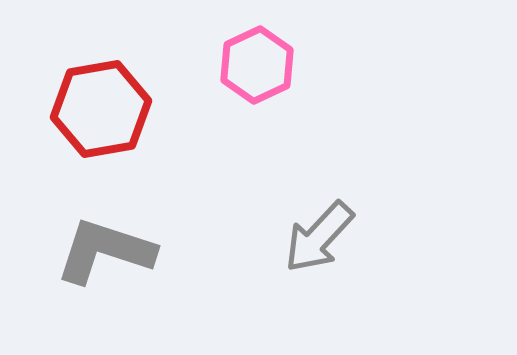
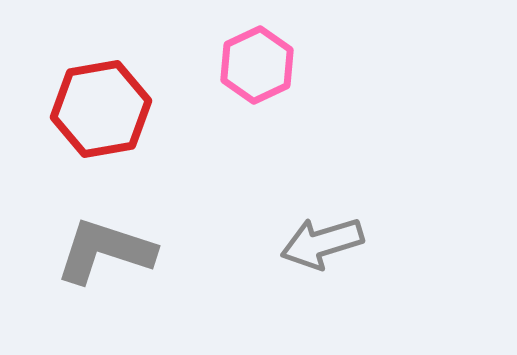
gray arrow: moved 3 px right, 6 px down; rotated 30 degrees clockwise
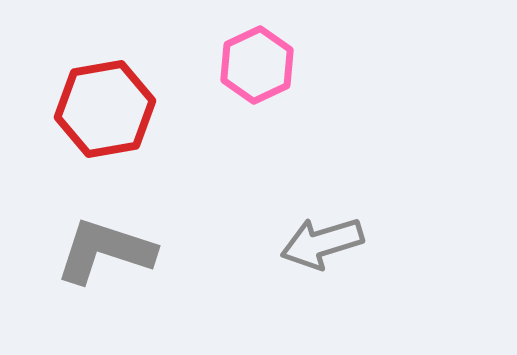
red hexagon: moved 4 px right
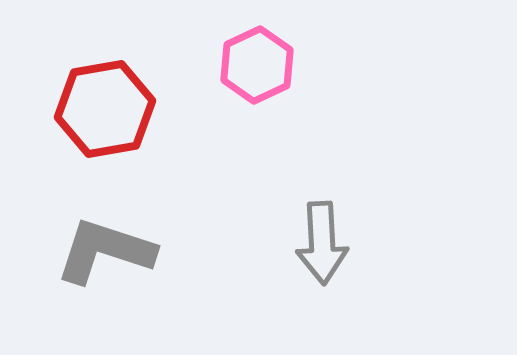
gray arrow: rotated 76 degrees counterclockwise
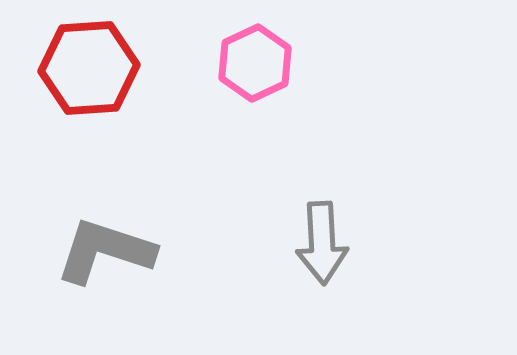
pink hexagon: moved 2 px left, 2 px up
red hexagon: moved 16 px left, 41 px up; rotated 6 degrees clockwise
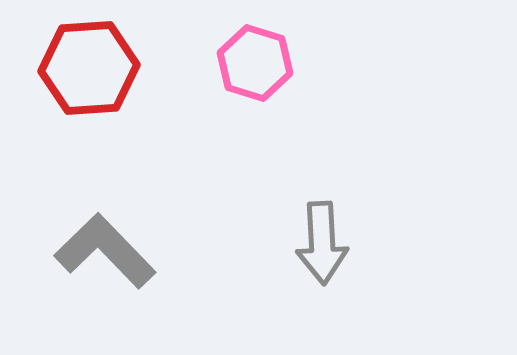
pink hexagon: rotated 18 degrees counterclockwise
gray L-shape: rotated 28 degrees clockwise
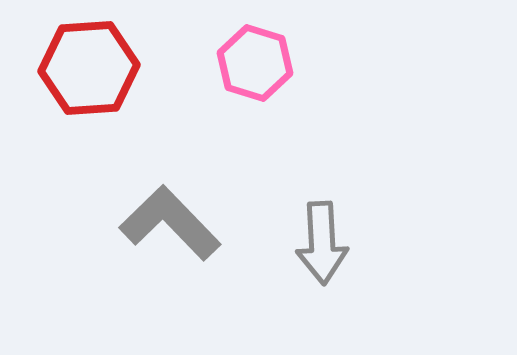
gray L-shape: moved 65 px right, 28 px up
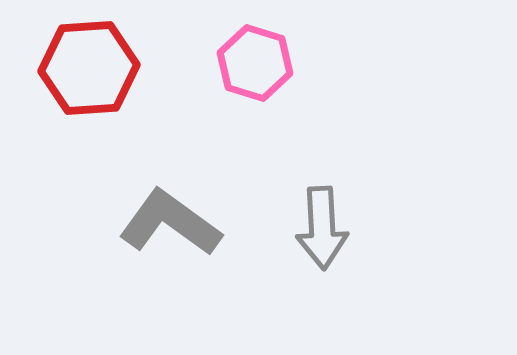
gray L-shape: rotated 10 degrees counterclockwise
gray arrow: moved 15 px up
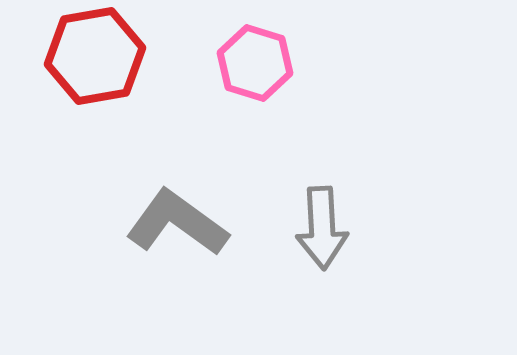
red hexagon: moved 6 px right, 12 px up; rotated 6 degrees counterclockwise
gray L-shape: moved 7 px right
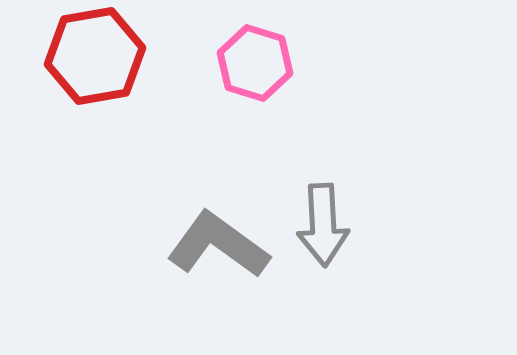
gray L-shape: moved 41 px right, 22 px down
gray arrow: moved 1 px right, 3 px up
